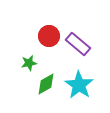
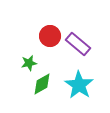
red circle: moved 1 px right
green diamond: moved 4 px left
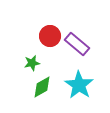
purple rectangle: moved 1 px left
green star: moved 3 px right
green diamond: moved 3 px down
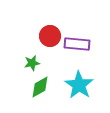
purple rectangle: rotated 35 degrees counterclockwise
green diamond: moved 2 px left
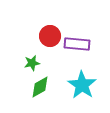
cyan star: moved 3 px right
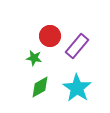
purple rectangle: moved 2 px down; rotated 55 degrees counterclockwise
green star: moved 2 px right, 5 px up; rotated 21 degrees clockwise
cyan star: moved 5 px left, 3 px down
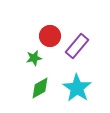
green star: rotated 21 degrees counterclockwise
green diamond: moved 1 px down
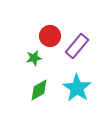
green diamond: moved 1 px left, 2 px down
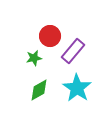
purple rectangle: moved 4 px left, 5 px down
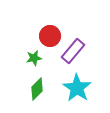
green diamond: moved 2 px left, 1 px up; rotated 15 degrees counterclockwise
